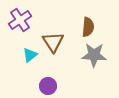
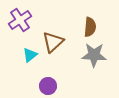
brown semicircle: moved 2 px right
brown triangle: rotated 20 degrees clockwise
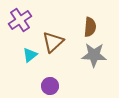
purple circle: moved 2 px right
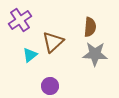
gray star: moved 1 px right, 1 px up
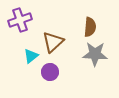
purple cross: rotated 15 degrees clockwise
cyan triangle: moved 1 px right, 1 px down
purple circle: moved 14 px up
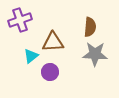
brown triangle: rotated 40 degrees clockwise
